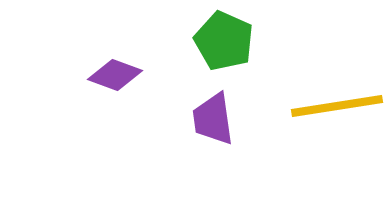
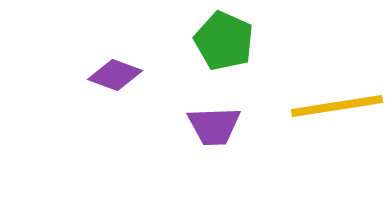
purple trapezoid: moved 1 px right, 7 px down; rotated 84 degrees counterclockwise
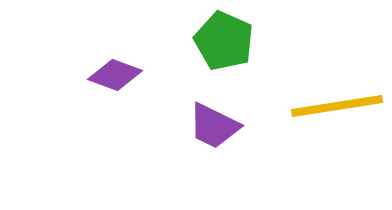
purple trapezoid: rotated 28 degrees clockwise
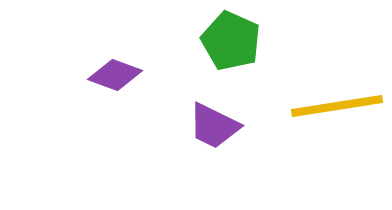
green pentagon: moved 7 px right
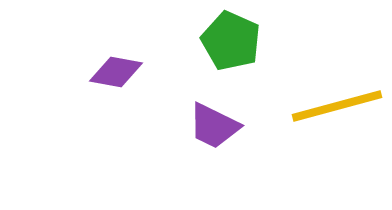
purple diamond: moved 1 px right, 3 px up; rotated 10 degrees counterclockwise
yellow line: rotated 6 degrees counterclockwise
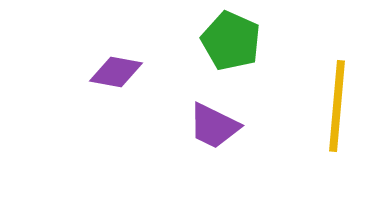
yellow line: rotated 70 degrees counterclockwise
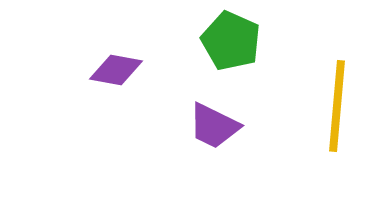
purple diamond: moved 2 px up
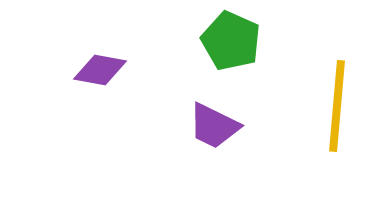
purple diamond: moved 16 px left
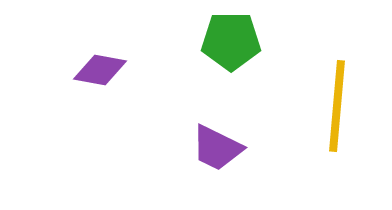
green pentagon: rotated 24 degrees counterclockwise
purple trapezoid: moved 3 px right, 22 px down
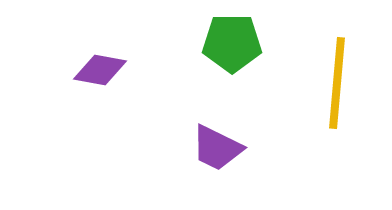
green pentagon: moved 1 px right, 2 px down
yellow line: moved 23 px up
